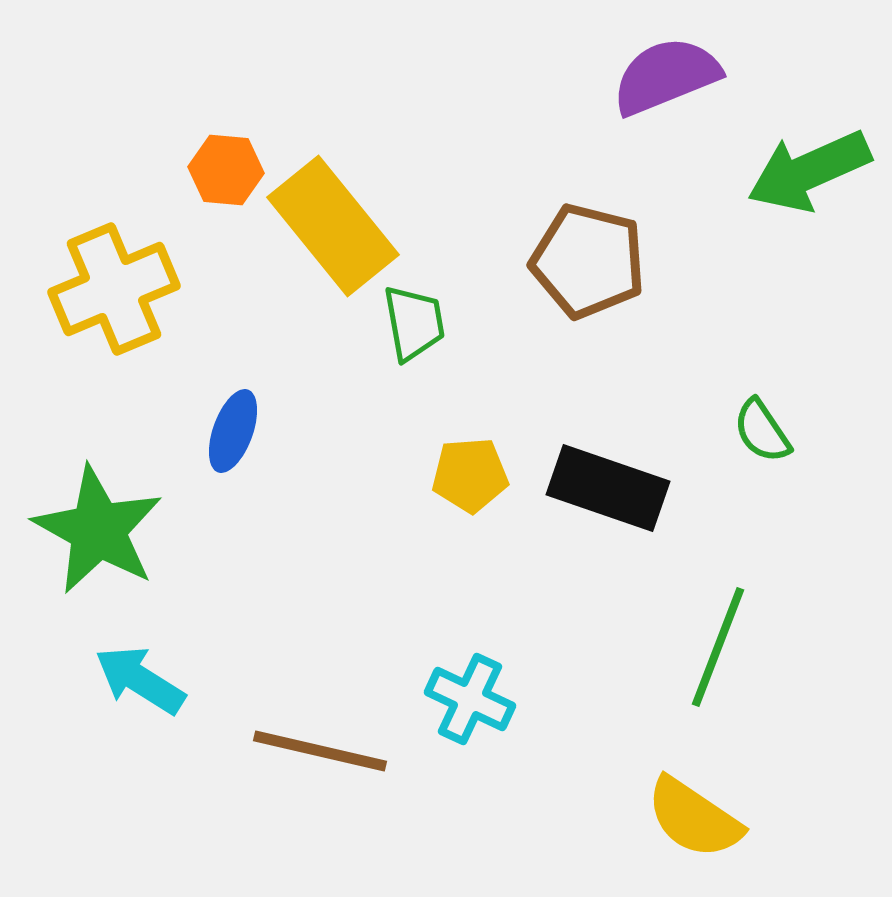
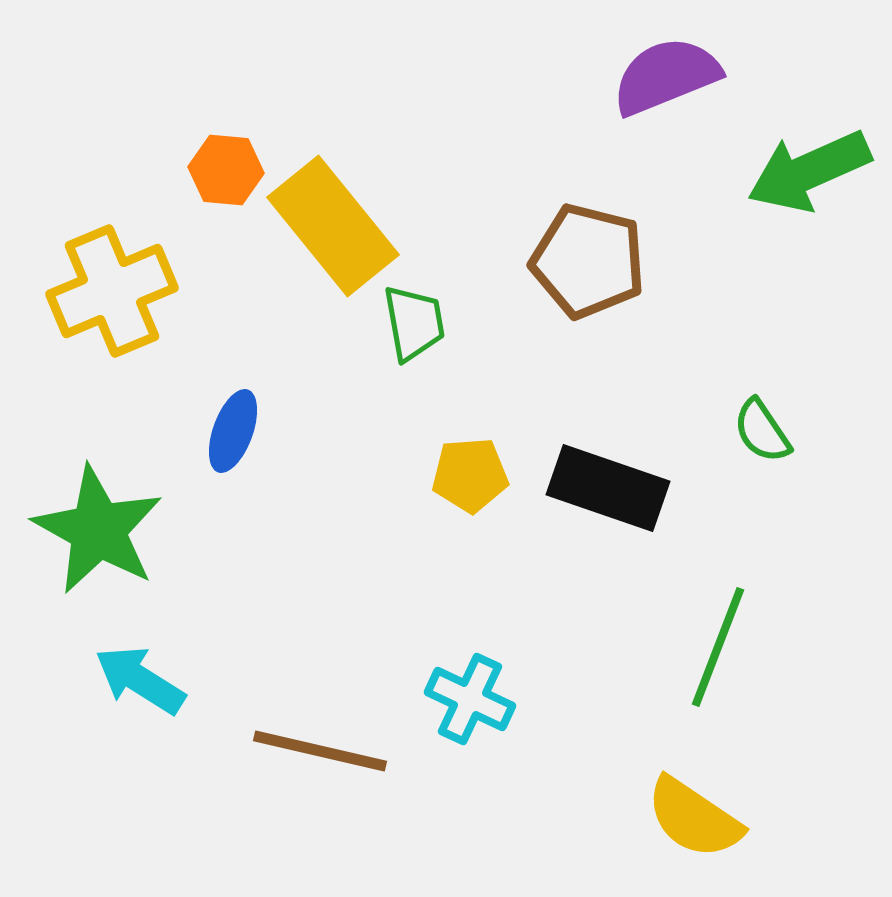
yellow cross: moved 2 px left, 2 px down
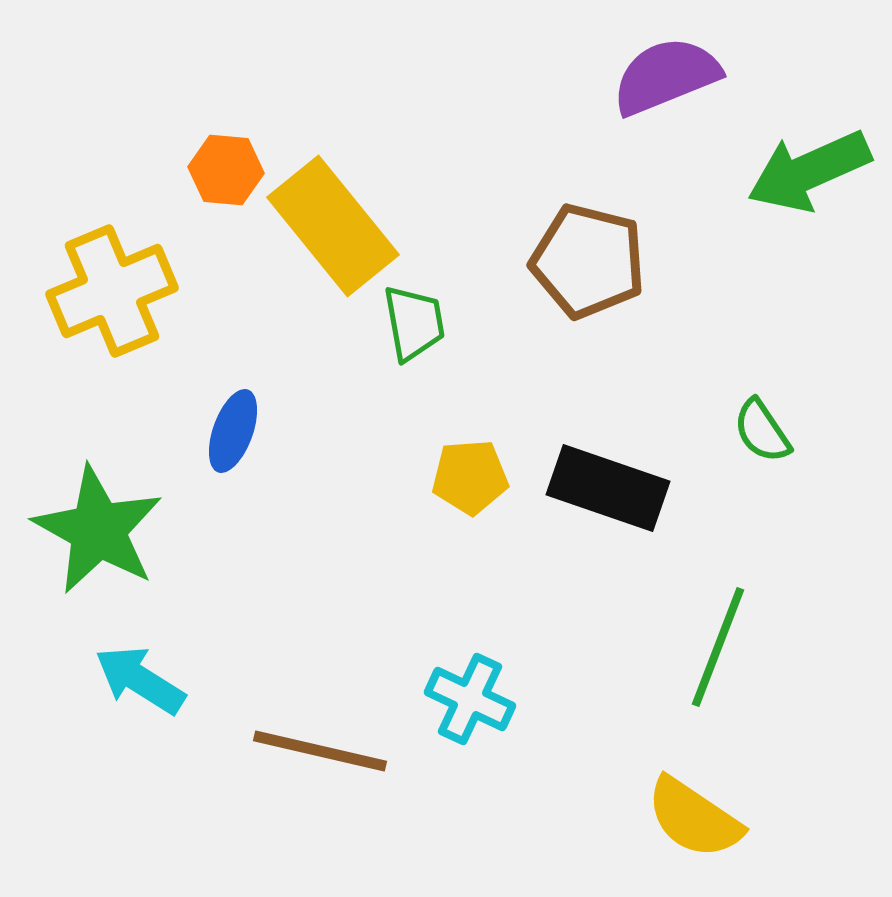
yellow pentagon: moved 2 px down
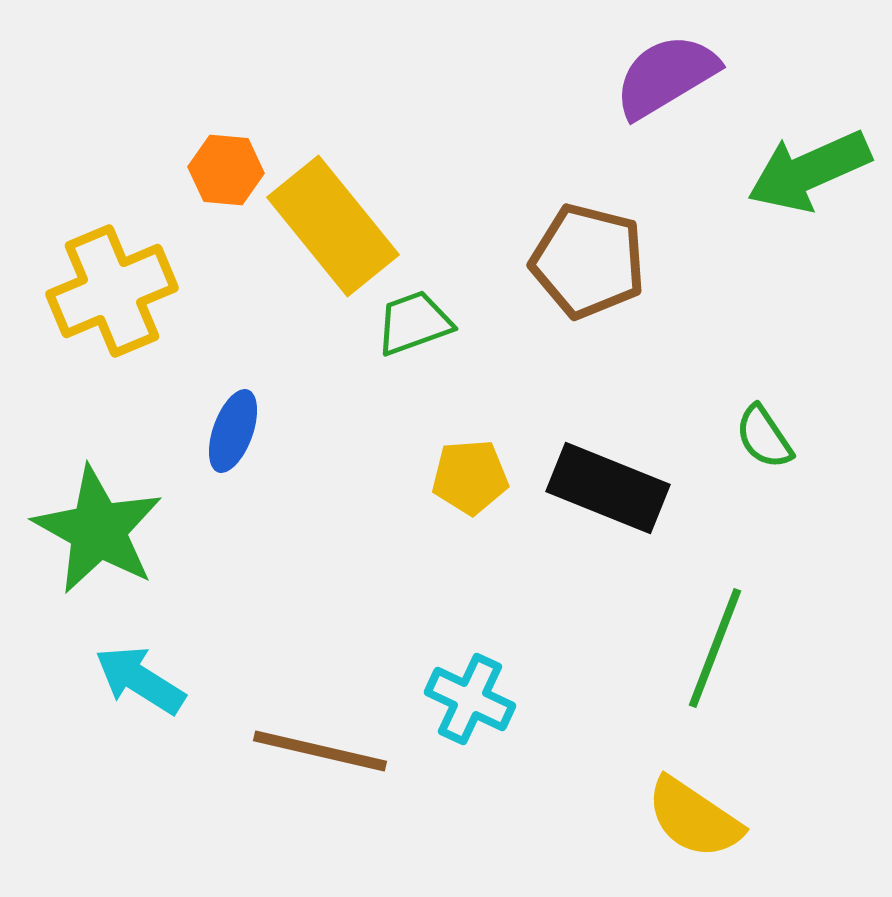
purple semicircle: rotated 9 degrees counterclockwise
green trapezoid: rotated 100 degrees counterclockwise
green semicircle: moved 2 px right, 6 px down
black rectangle: rotated 3 degrees clockwise
green line: moved 3 px left, 1 px down
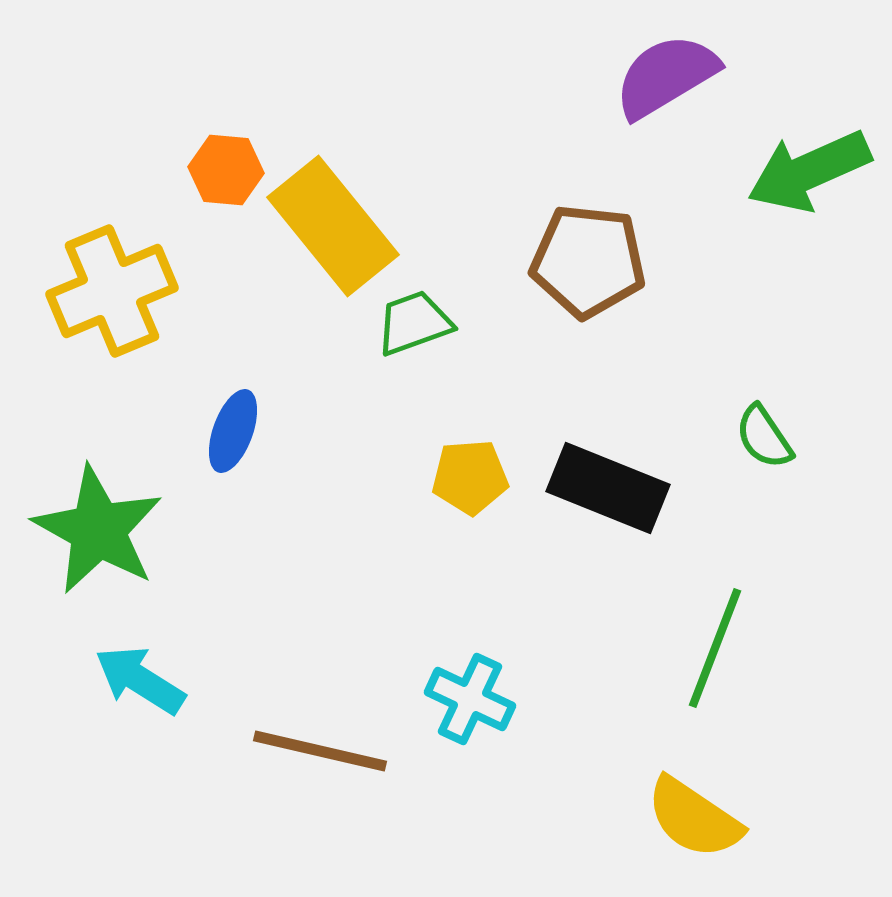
brown pentagon: rotated 8 degrees counterclockwise
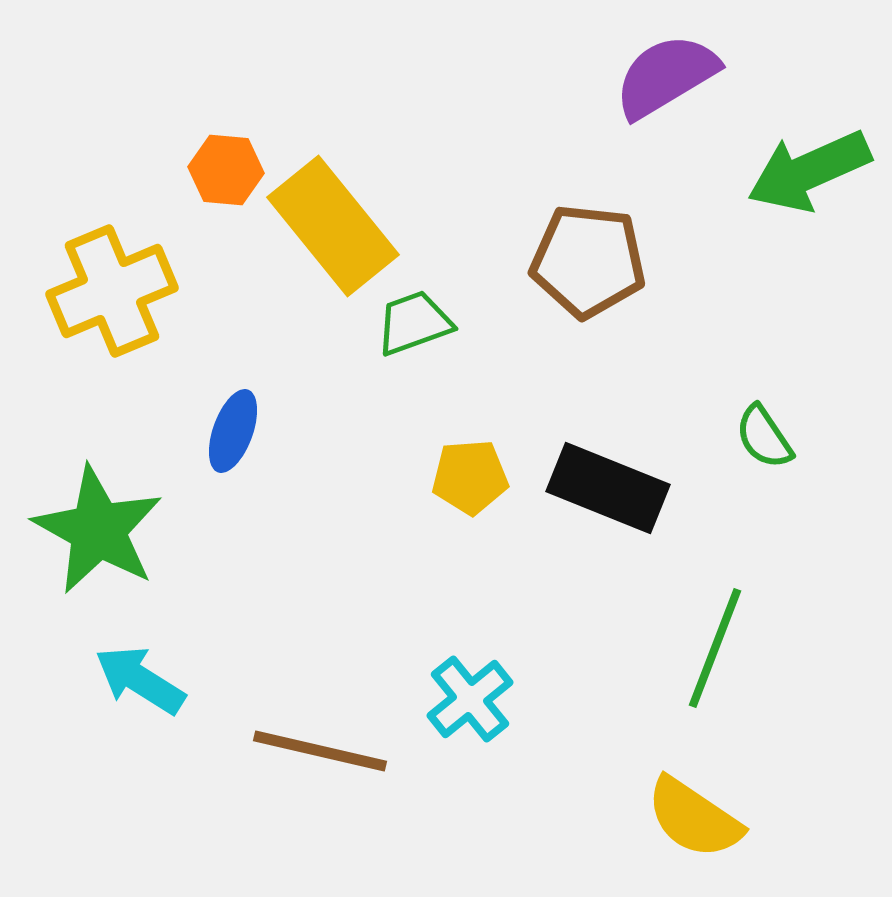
cyan cross: rotated 26 degrees clockwise
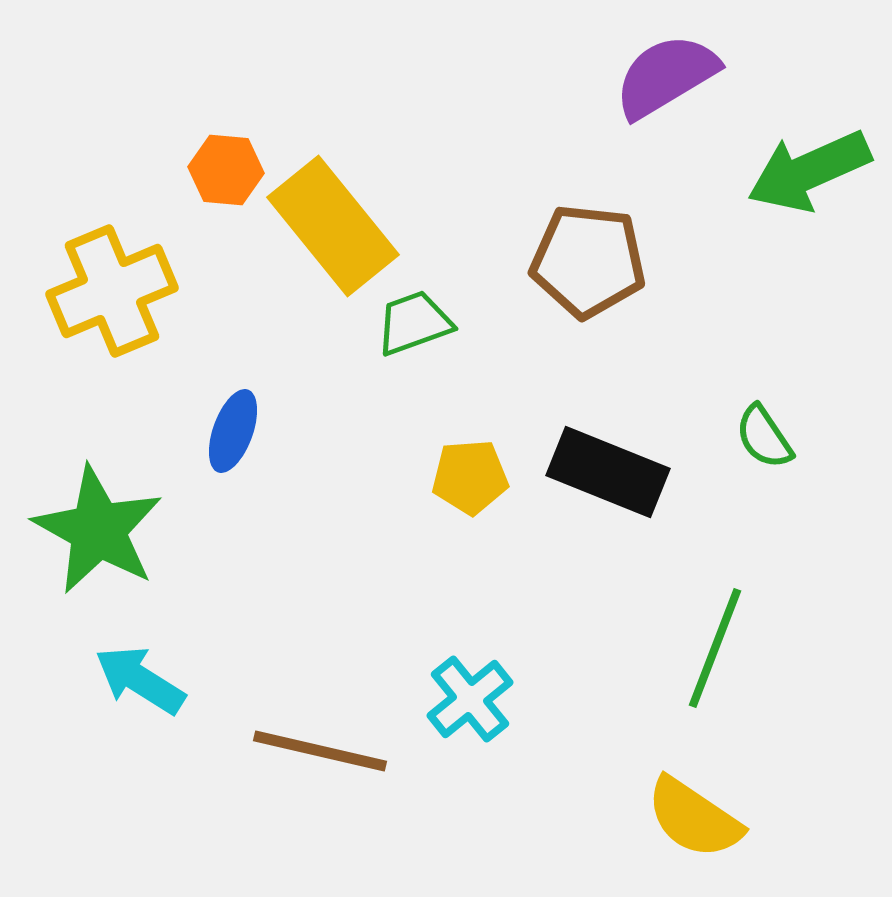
black rectangle: moved 16 px up
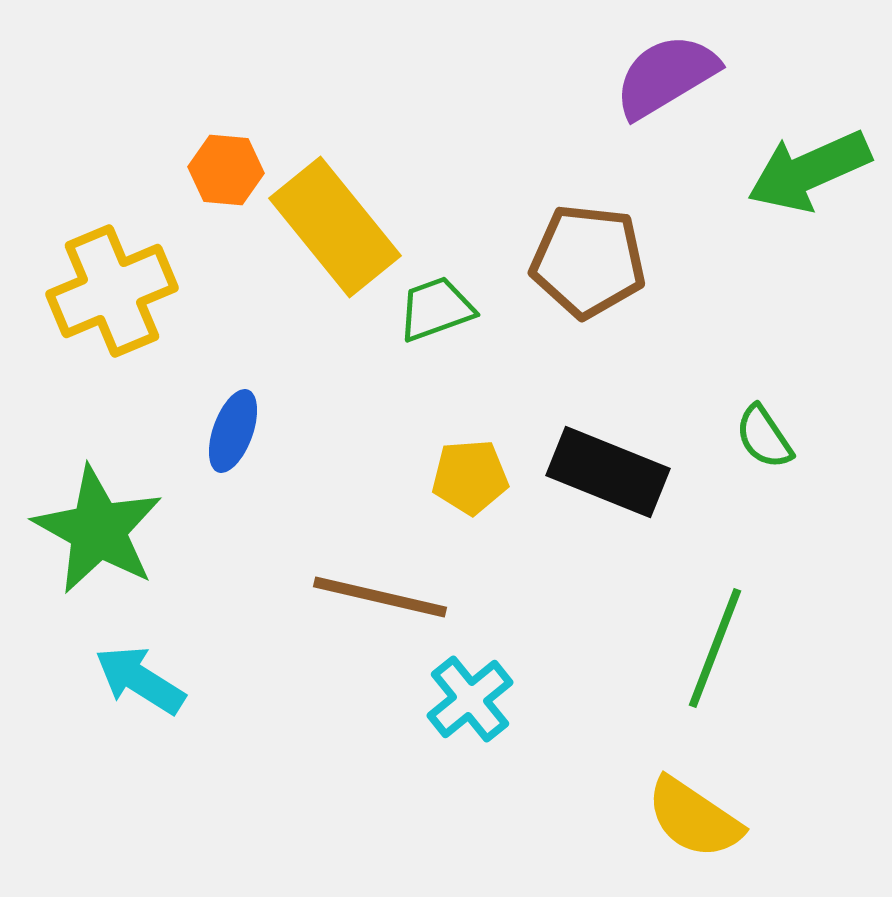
yellow rectangle: moved 2 px right, 1 px down
green trapezoid: moved 22 px right, 14 px up
brown line: moved 60 px right, 154 px up
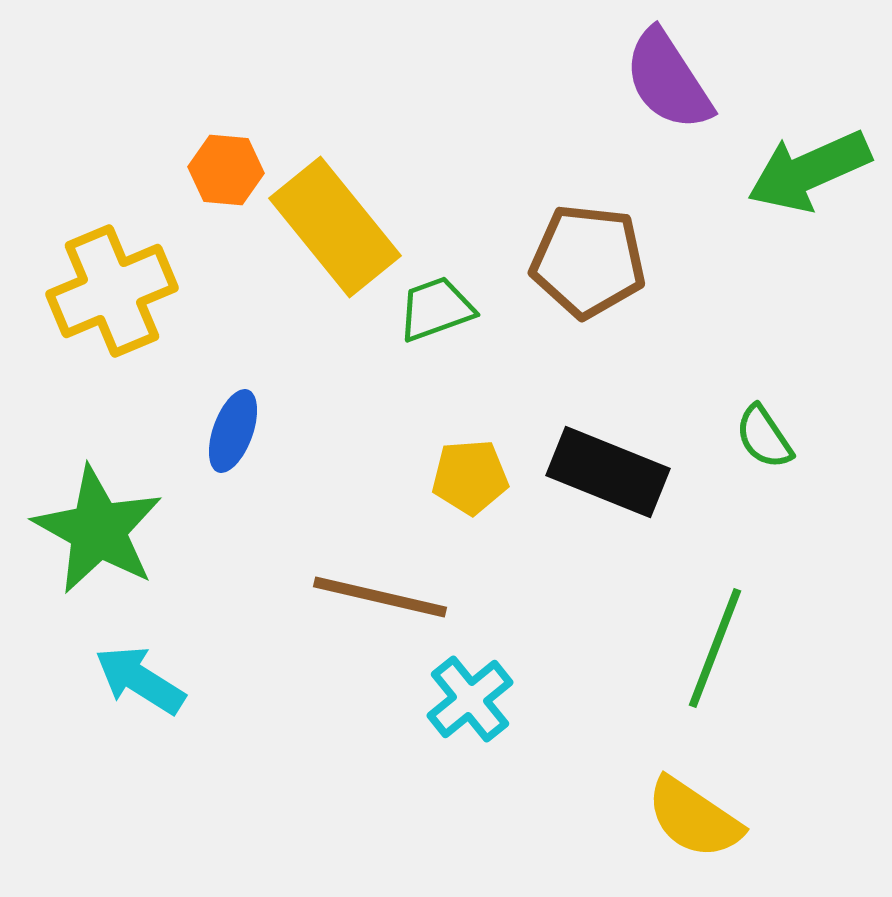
purple semicircle: moved 2 px right, 4 px down; rotated 92 degrees counterclockwise
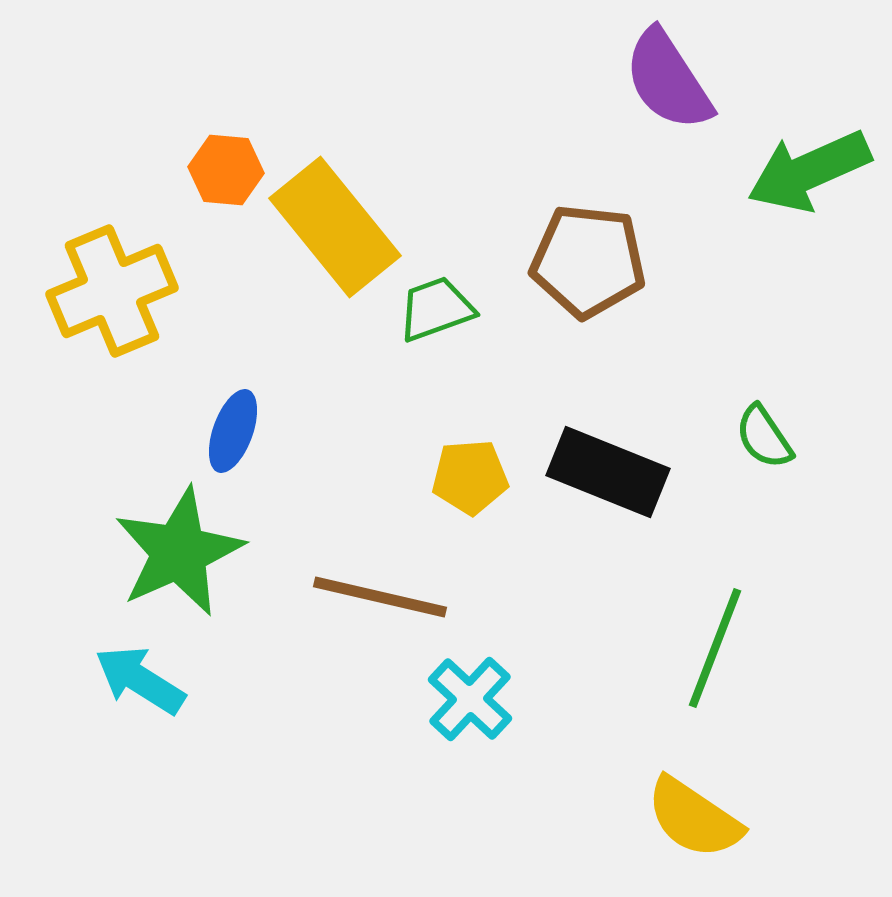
green star: moved 81 px right, 22 px down; rotated 19 degrees clockwise
cyan cross: rotated 8 degrees counterclockwise
